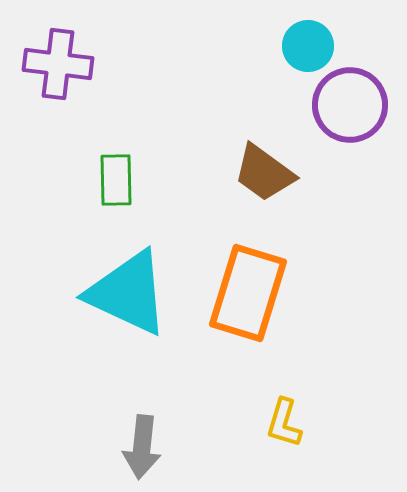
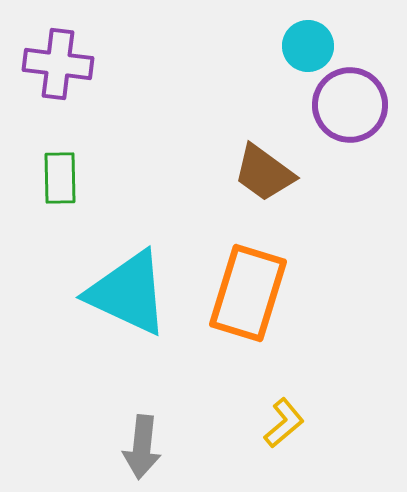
green rectangle: moved 56 px left, 2 px up
yellow L-shape: rotated 147 degrees counterclockwise
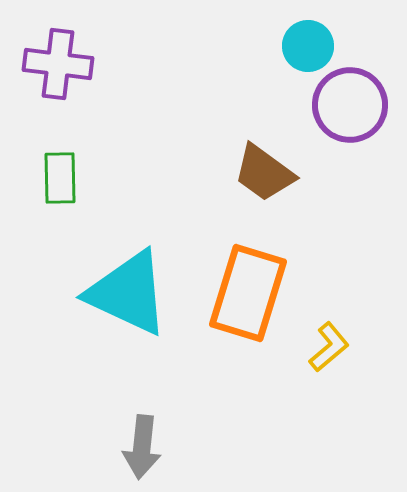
yellow L-shape: moved 45 px right, 76 px up
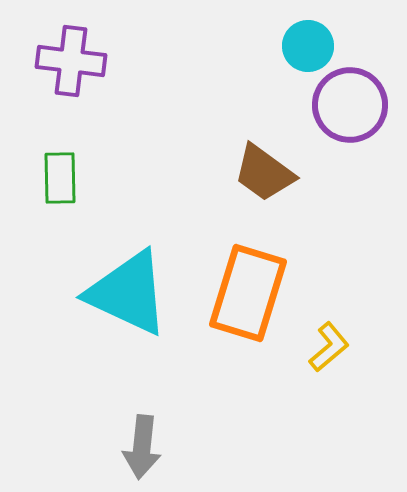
purple cross: moved 13 px right, 3 px up
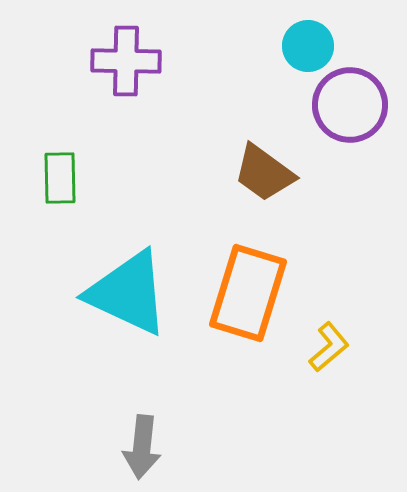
purple cross: moved 55 px right; rotated 6 degrees counterclockwise
